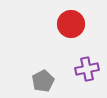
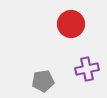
gray pentagon: rotated 20 degrees clockwise
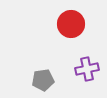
gray pentagon: moved 1 px up
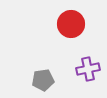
purple cross: moved 1 px right
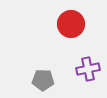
gray pentagon: rotated 10 degrees clockwise
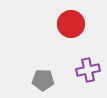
purple cross: moved 1 px down
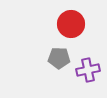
gray pentagon: moved 16 px right, 22 px up
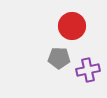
red circle: moved 1 px right, 2 px down
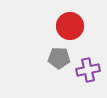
red circle: moved 2 px left
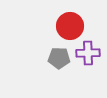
purple cross: moved 17 px up; rotated 10 degrees clockwise
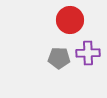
red circle: moved 6 px up
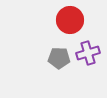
purple cross: rotated 15 degrees counterclockwise
